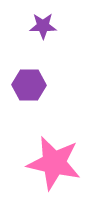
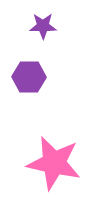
purple hexagon: moved 8 px up
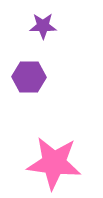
pink star: rotated 6 degrees counterclockwise
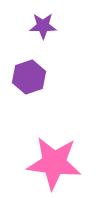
purple hexagon: rotated 20 degrees counterclockwise
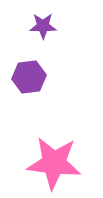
purple hexagon: rotated 12 degrees clockwise
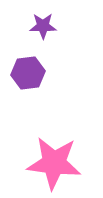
purple hexagon: moved 1 px left, 4 px up
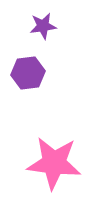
purple star: rotated 8 degrees counterclockwise
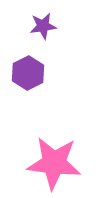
purple hexagon: rotated 20 degrees counterclockwise
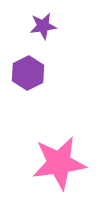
pink star: moved 5 px right; rotated 14 degrees counterclockwise
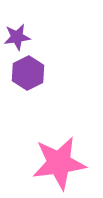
purple star: moved 26 px left, 11 px down
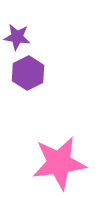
purple star: rotated 16 degrees clockwise
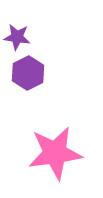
pink star: moved 4 px left, 10 px up
